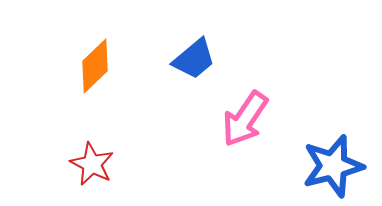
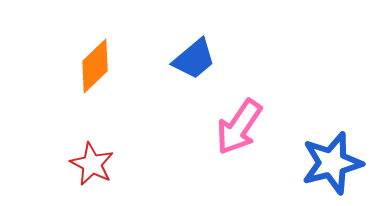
pink arrow: moved 6 px left, 8 px down
blue star: moved 1 px left, 3 px up
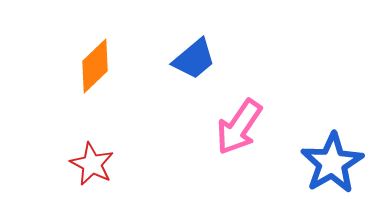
blue star: rotated 16 degrees counterclockwise
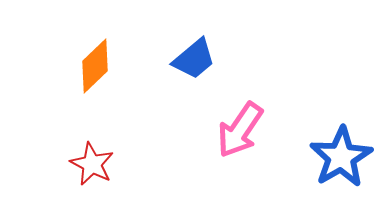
pink arrow: moved 1 px right, 3 px down
blue star: moved 9 px right, 6 px up
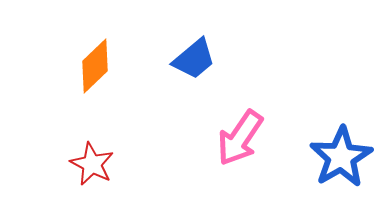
pink arrow: moved 8 px down
